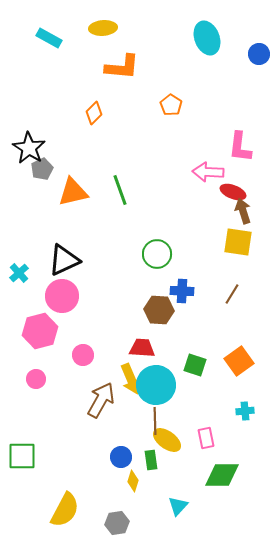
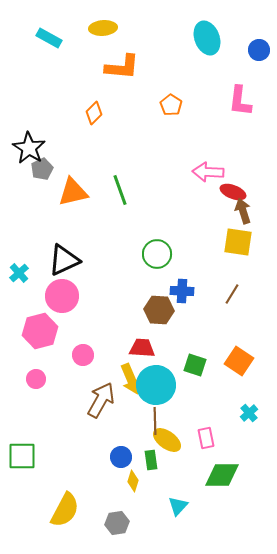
blue circle at (259, 54): moved 4 px up
pink L-shape at (240, 147): moved 46 px up
orange square at (239, 361): rotated 20 degrees counterclockwise
cyan cross at (245, 411): moved 4 px right, 2 px down; rotated 36 degrees counterclockwise
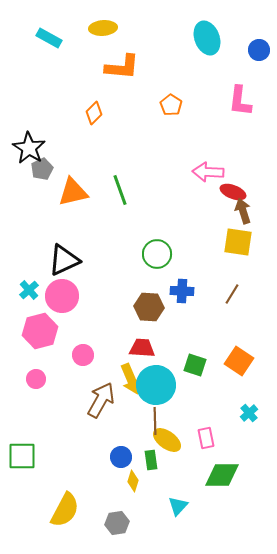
cyan cross at (19, 273): moved 10 px right, 17 px down
brown hexagon at (159, 310): moved 10 px left, 3 px up
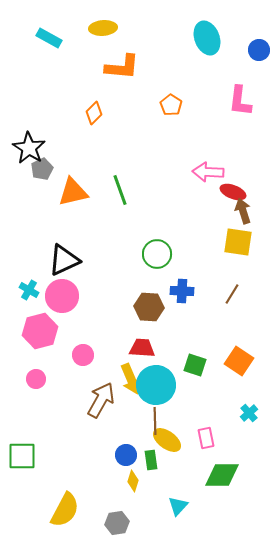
cyan cross at (29, 290): rotated 18 degrees counterclockwise
blue circle at (121, 457): moved 5 px right, 2 px up
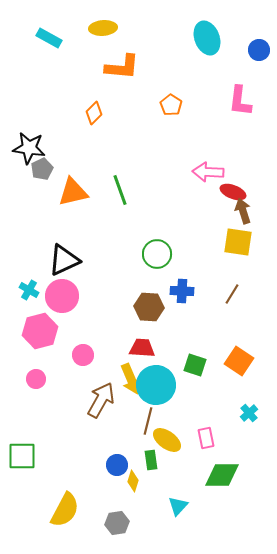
black star at (29, 148): rotated 24 degrees counterclockwise
brown line at (155, 421): moved 7 px left; rotated 16 degrees clockwise
blue circle at (126, 455): moved 9 px left, 10 px down
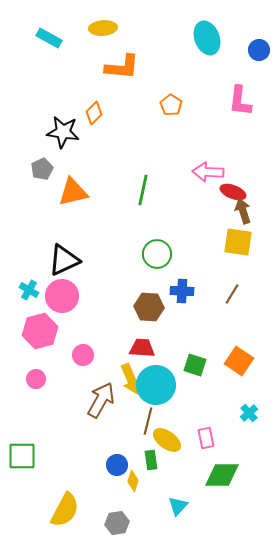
black star at (29, 148): moved 34 px right, 16 px up
green line at (120, 190): moved 23 px right; rotated 32 degrees clockwise
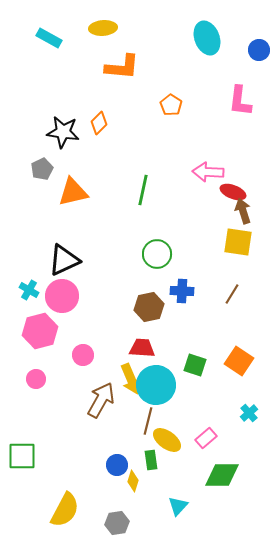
orange diamond at (94, 113): moved 5 px right, 10 px down
brown hexagon at (149, 307): rotated 16 degrees counterclockwise
pink rectangle at (206, 438): rotated 60 degrees clockwise
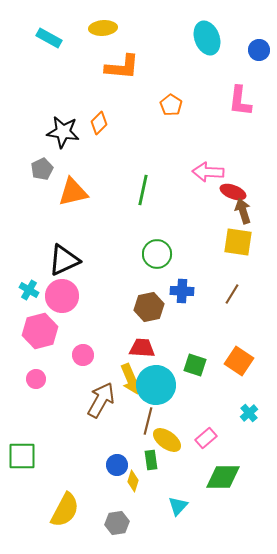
green diamond at (222, 475): moved 1 px right, 2 px down
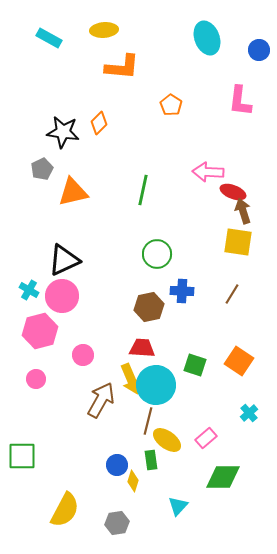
yellow ellipse at (103, 28): moved 1 px right, 2 px down
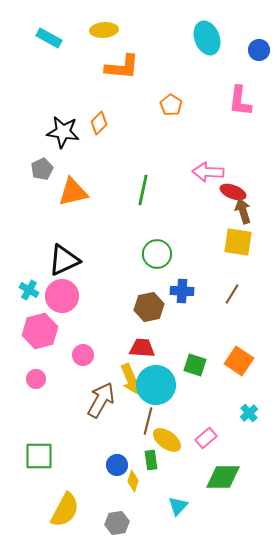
green square at (22, 456): moved 17 px right
